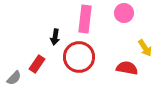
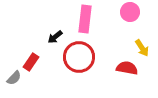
pink circle: moved 6 px right, 1 px up
black arrow: rotated 42 degrees clockwise
yellow arrow: moved 3 px left
red rectangle: moved 6 px left, 2 px up
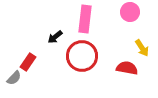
red circle: moved 3 px right, 1 px up
red rectangle: moved 3 px left
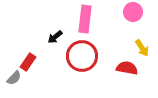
pink circle: moved 3 px right
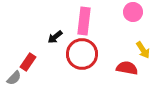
pink rectangle: moved 1 px left, 2 px down
yellow arrow: moved 1 px right, 2 px down
red circle: moved 2 px up
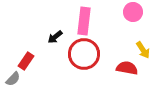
red circle: moved 2 px right
red rectangle: moved 2 px left, 1 px up
gray semicircle: moved 1 px left, 1 px down
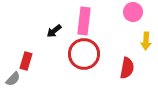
black arrow: moved 1 px left, 6 px up
yellow arrow: moved 3 px right, 9 px up; rotated 36 degrees clockwise
red rectangle: rotated 18 degrees counterclockwise
red semicircle: rotated 90 degrees clockwise
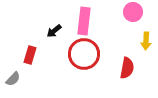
red rectangle: moved 4 px right, 6 px up
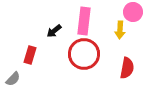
yellow arrow: moved 26 px left, 11 px up
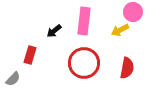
yellow arrow: rotated 60 degrees clockwise
red circle: moved 9 px down
